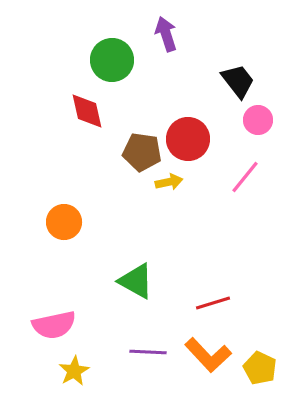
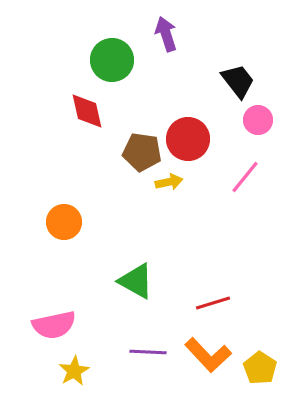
yellow pentagon: rotated 8 degrees clockwise
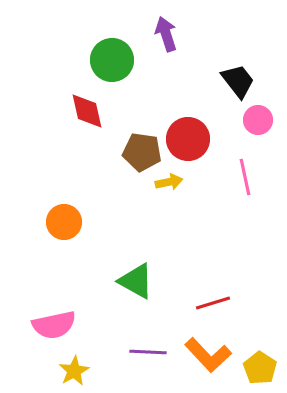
pink line: rotated 51 degrees counterclockwise
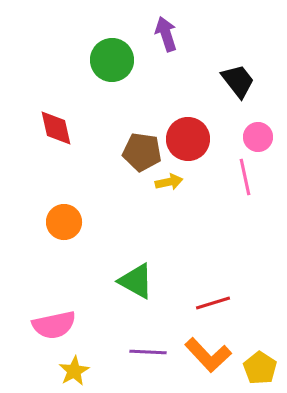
red diamond: moved 31 px left, 17 px down
pink circle: moved 17 px down
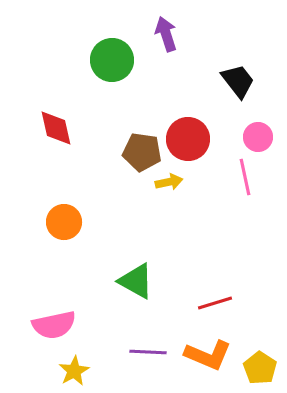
red line: moved 2 px right
orange L-shape: rotated 24 degrees counterclockwise
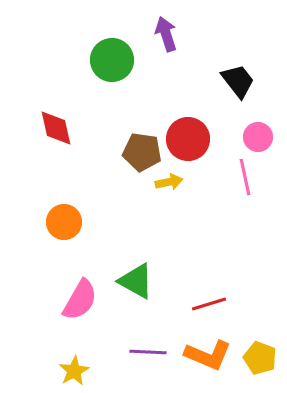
red line: moved 6 px left, 1 px down
pink semicircle: moved 26 px right, 25 px up; rotated 48 degrees counterclockwise
yellow pentagon: moved 10 px up; rotated 12 degrees counterclockwise
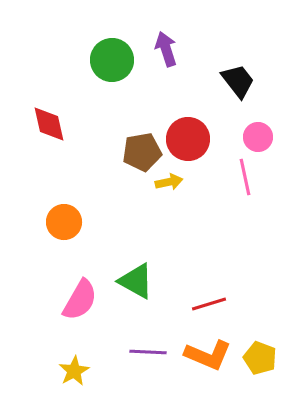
purple arrow: moved 15 px down
red diamond: moved 7 px left, 4 px up
brown pentagon: rotated 18 degrees counterclockwise
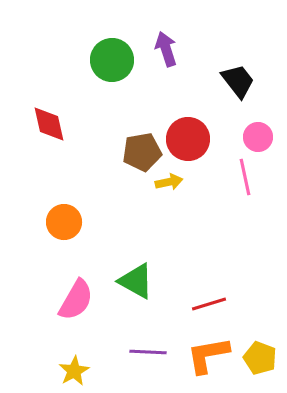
pink semicircle: moved 4 px left
orange L-shape: rotated 147 degrees clockwise
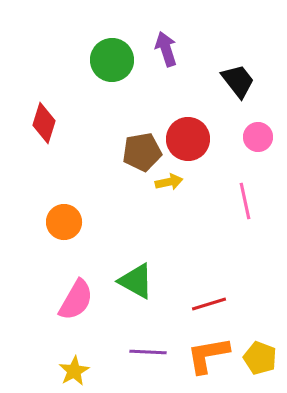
red diamond: moved 5 px left, 1 px up; rotated 30 degrees clockwise
pink line: moved 24 px down
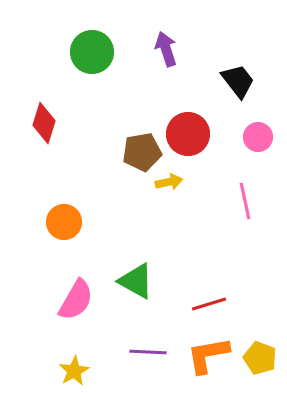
green circle: moved 20 px left, 8 px up
red circle: moved 5 px up
